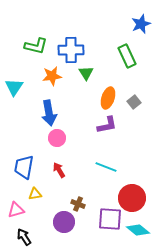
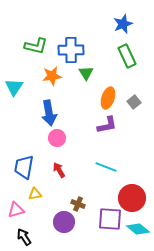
blue star: moved 18 px left
cyan diamond: moved 1 px up
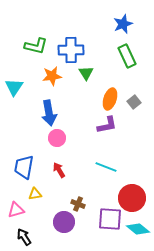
orange ellipse: moved 2 px right, 1 px down
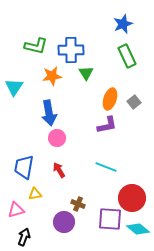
black arrow: rotated 54 degrees clockwise
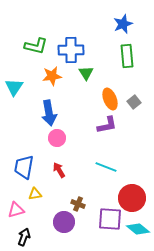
green rectangle: rotated 20 degrees clockwise
orange ellipse: rotated 40 degrees counterclockwise
